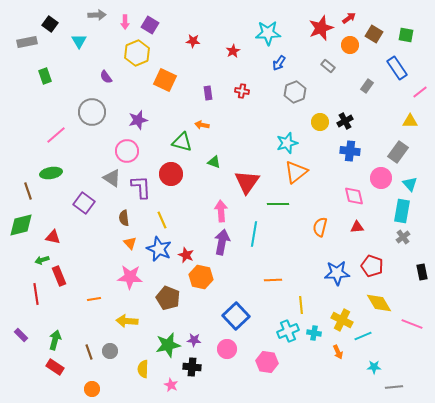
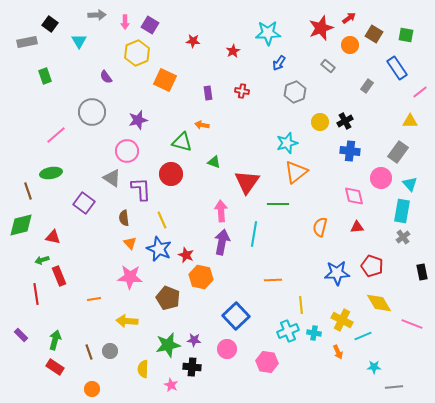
purple L-shape at (141, 187): moved 2 px down
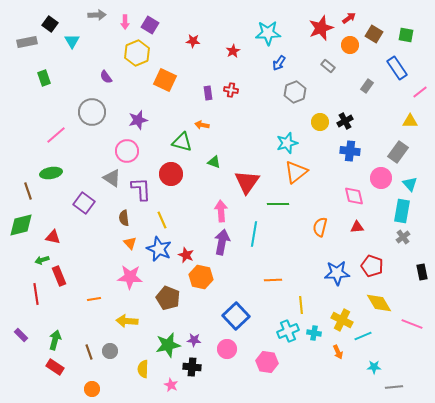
cyan triangle at (79, 41): moved 7 px left
green rectangle at (45, 76): moved 1 px left, 2 px down
red cross at (242, 91): moved 11 px left, 1 px up
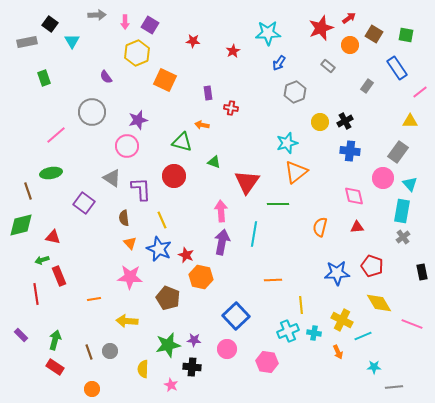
red cross at (231, 90): moved 18 px down
pink circle at (127, 151): moved 5 px up
red circle at (171, 174): moved 3 px right, 2 px down
pink circle at (381, 178): moved 2 px right
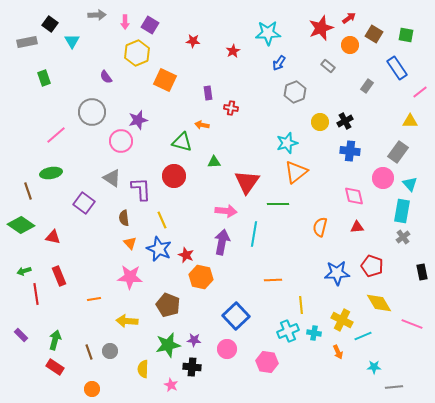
pink circle at (127, 146): moved 6 px left, 5 px up
green triangle at (214, 162): rotated 24 degrees counterclockwise
pink arrow at (221, 211): moved 5 px right; rotated 100 degrees clockwise
green diamond at (21, 225): rotated 48 degrees clockwise
green arrow at (42, 260): moved 18 px left, 11 px down
brown pentagon at (168, 298): moved 7 px down
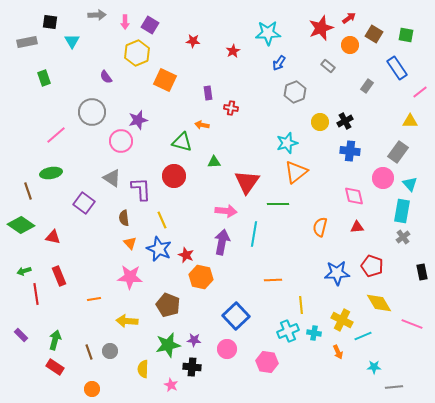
black square at (50, 24): moved 2 px up; rotated 28 degrees counterclockwise
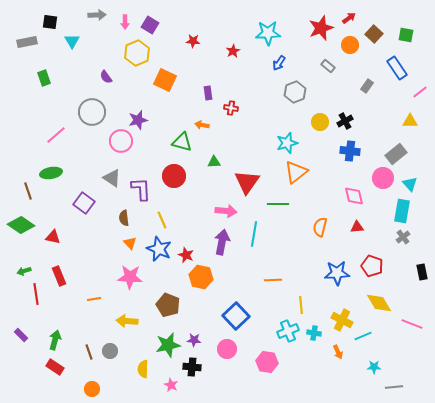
brown square at (374, 34): rotated 12 degrees clockwise
gray rectangle at (398, 152): moved 2 px left, 2 px down; rotated 15 degrees clockwise
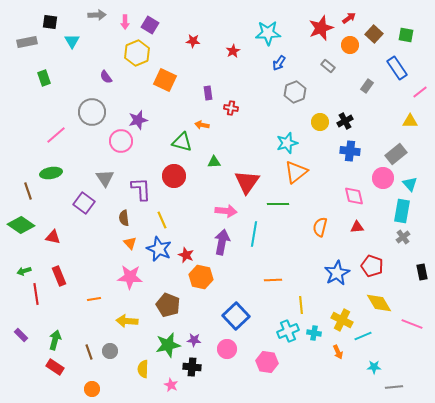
gray triangle at (112, 178): moved 7 px left; rotated 24 degrees clockwise
blue star at (337, 273): rotated 25 degrees counterclockwise
